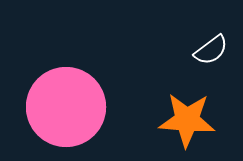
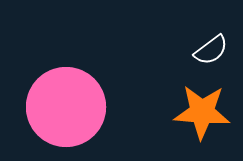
orange star: moved 15 px right, 8 px up
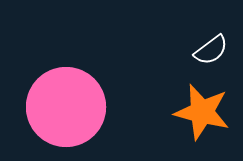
orange star: rotated 10 degrees clockwise
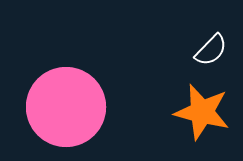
white semicircle: rotated 9 degrees counterclockwise
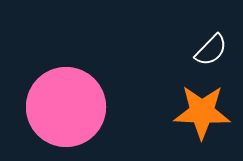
orange star: rotated 12 degrees counterclockwise
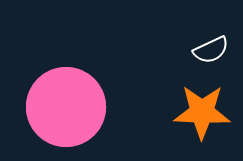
white semicircle: rotated 21 degrees clockwise
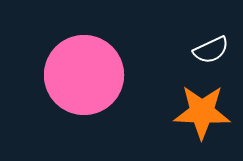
pink circle: moved 18 px right, 32 px up
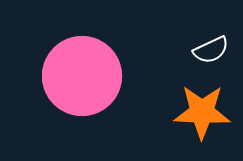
pink circle: moved 2 px left, 1 px down
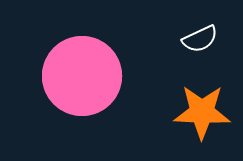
white semicircle: moved 11 px left, 11 px up
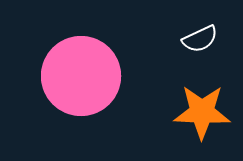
pink circle: moved 1 px left
